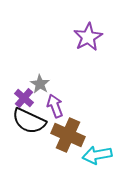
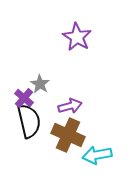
purple star: moved 11 px left; rotated 12 degrees counterclockwise
purple arrow: moved 15 px right; rotated 95 degrees clockwise
black semicircle: rotated 128 degrees counterclockwise
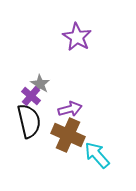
purple cross: moved 7 px right, 2 px up
purple arrow: moved 3 px down
cyan arrow: rotated 60 degrees clockwise
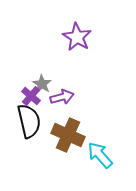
gray star: moved 2 px right
purple arrow: moved 8 px left, 12 px up
cyan arrow: moved 3 px right
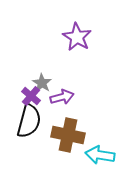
gray star: moved 1 px up
black semicircle: rotated 28 degrees clockwise
brown cross: rotated 12 degrees counterclockwise
cyan arrow: rotated 40 degrees counterclockwise
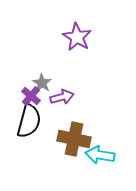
brown cross: moved 6 px right, 4 px down
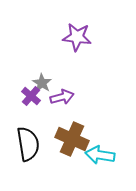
purple star: rotated 24 degrees counterclockwise
black semicircle: moved 1 px left, 23 px down; rotated 24 degrees counterclockwise
brown cross: moved 2 px left; rotated 12 degrees clockwise
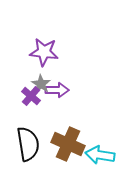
purple star: moved 33 px left, 15 px down
gray star: moved 1 px left, 1 px down
purple arrow: moved 5 px left, 7 px up; rotated 15 degrees clockwise
brown cross: moved 4 px left, 5 px down
